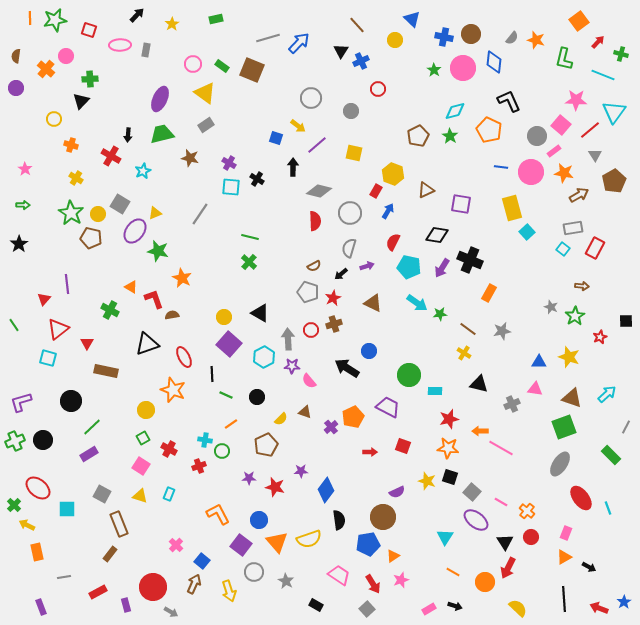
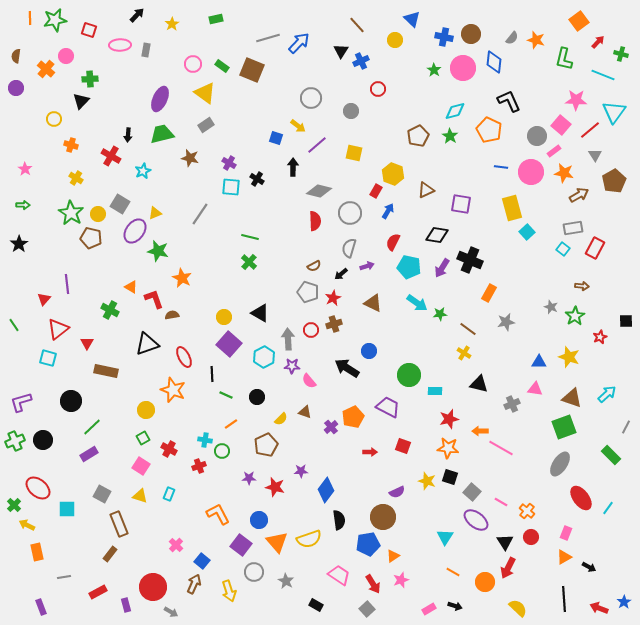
gray star at (502, 331): moved 4 px right, 9 px up
cyan line at (608, 508): rotated 56 degrees clockwise
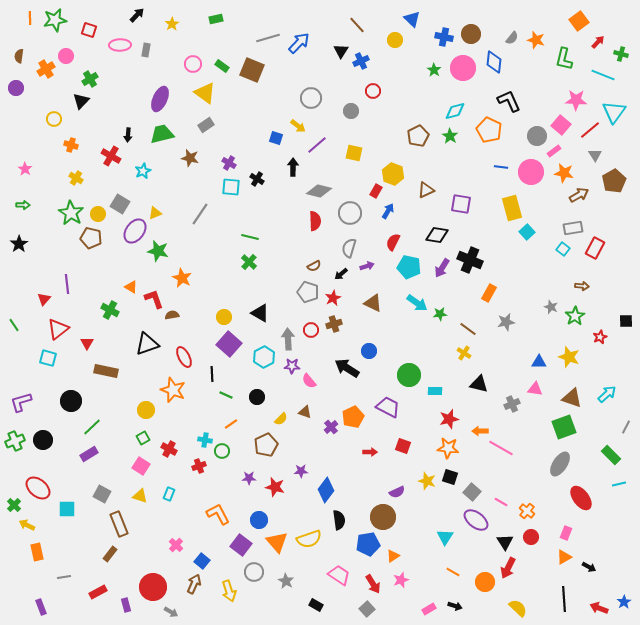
brown semicircle at (16, 56): moved 3 px right
orange cross at (46, 69): rotated 18 degrees clockwise
green cross at (90, 79): rotated 28 degrees counterclockwise
red circle at (378, 89): moved 5 px left, 2 px down
cyan line at (608, 508): moved 11 px right, 24 px up; rotated 40 degrees clockwise
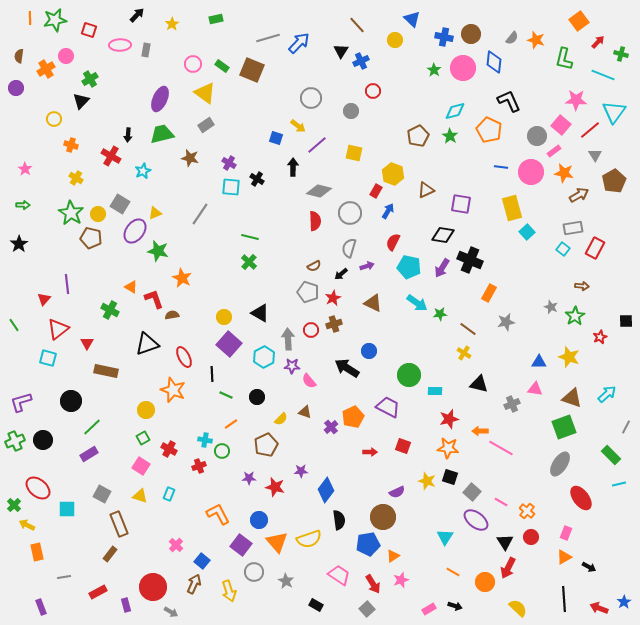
black diamond at (437, 235): moved 6 px right
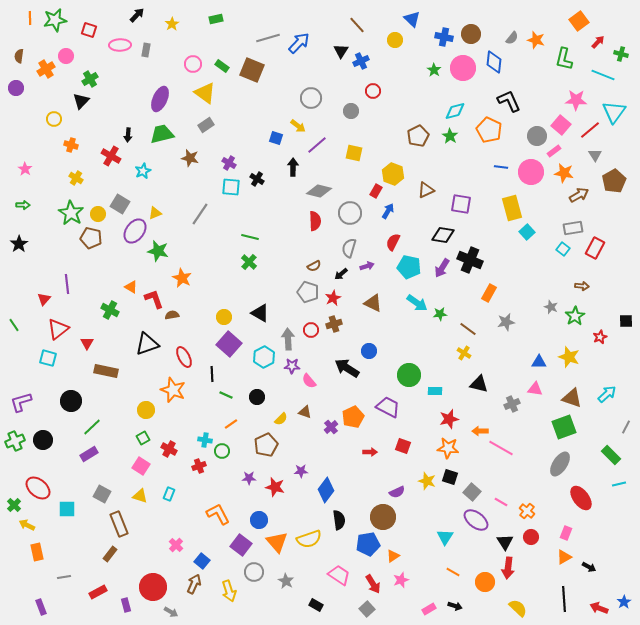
red arrow at (508, 568): rotated 20 degrees counterclockwise
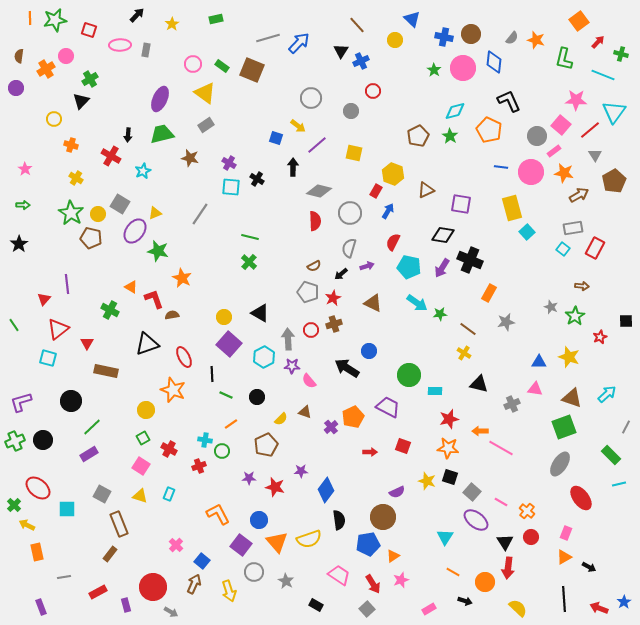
black arrow at (455, 606): moved 10 px right, 5 px up
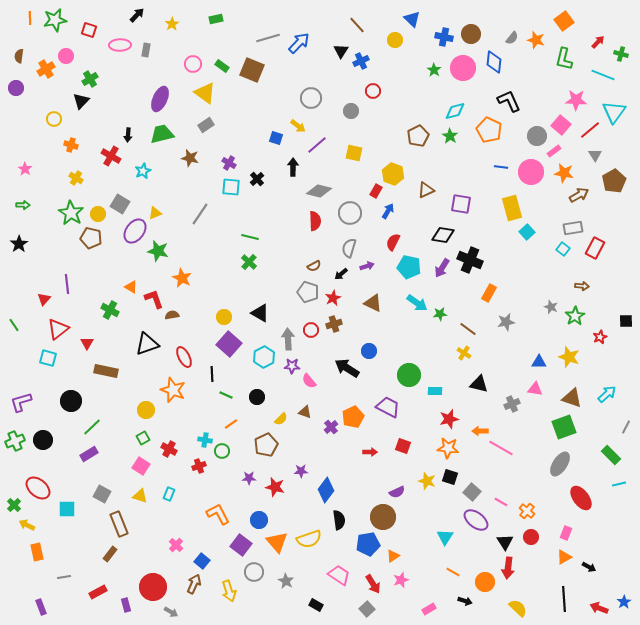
orange square at (579, 21): moved 15 px left
black cross at (257, 179): rotated 16 degrees clockwise
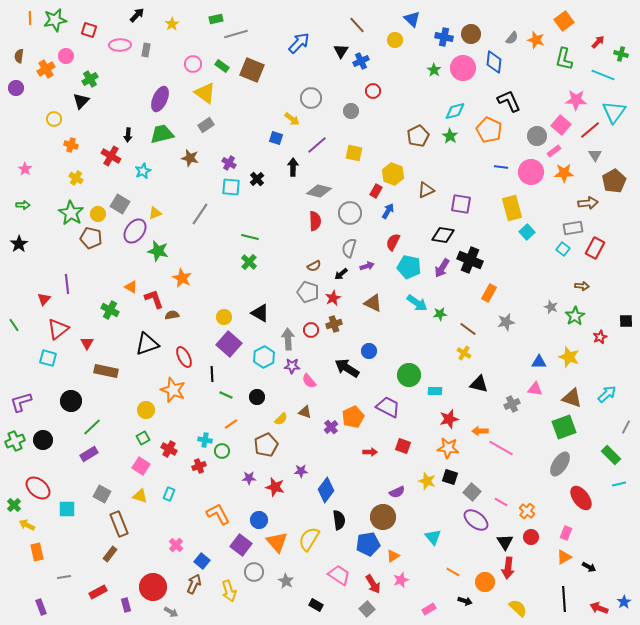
gray line at (268, 38): moved 32 px left, 4 px up
yellow arrow at (298, 126): moved 6 px left, 7 px up
orange star at (564, 173): rotated 12 degrees counterclockwise
brown arrow at (579, 195): moved 9 px right, 8 px down; rotated 24 degrees clockwise
cyan triangle at (445, 537): moved 12 px left; rotated 12 degrees counterclockwise
yellow semicircle at (309, 539): rotated 140 degrees clockwise
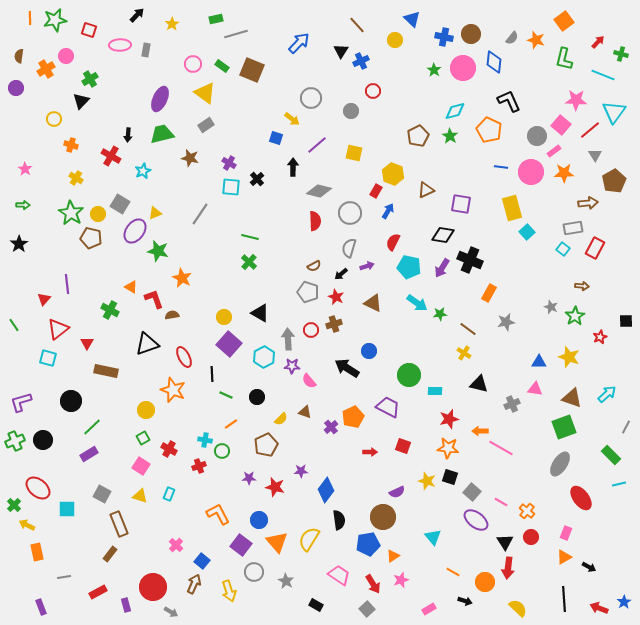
red star at (333, 298): moved 3 px right, 1 px up; rotated 21 degrees counterclockwise
